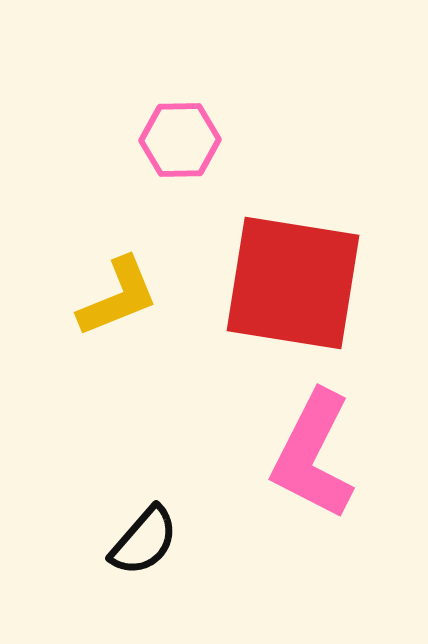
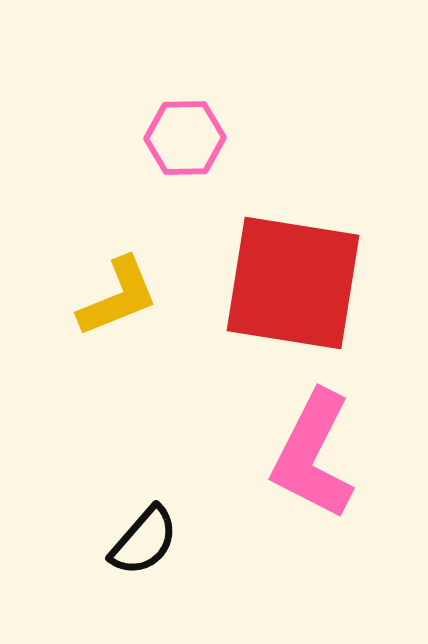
pink hexagon: moved 5 px right, 2 px up
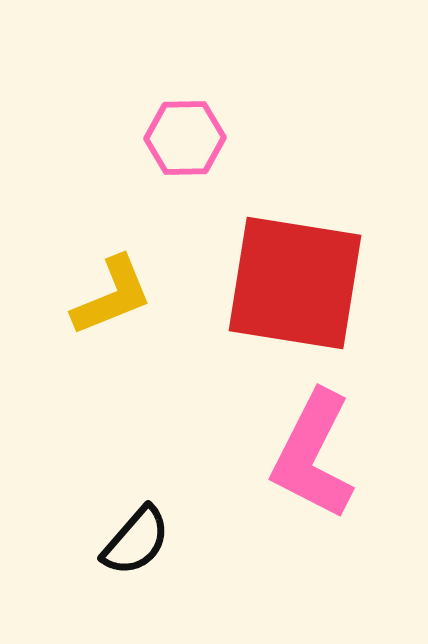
red square: moved 2 px right
yellow L-shape: moved 6 px left, 1 px up
black semicircle: moved 8 px left
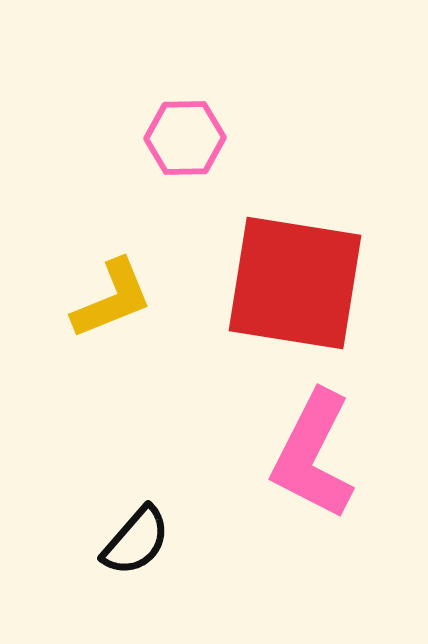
yellow L-shape: moved 3 px down
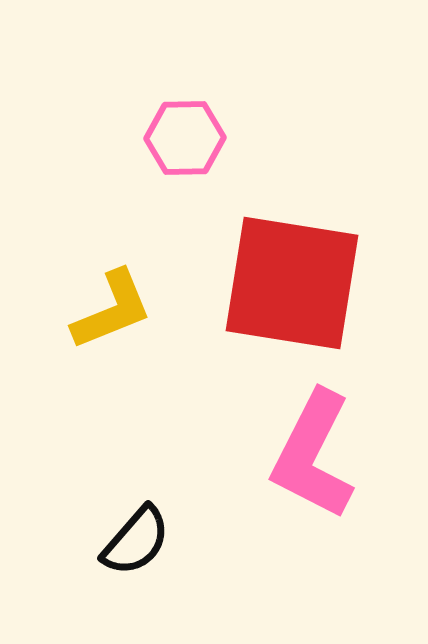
red square: moved 3 px left
yellow L-shape: moved 11 px down
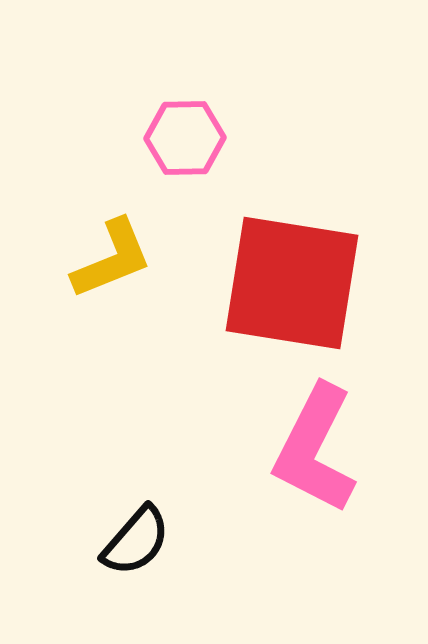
yellow L-shape: moved 51 px up
pink L-shape: moved 2 px right, 6 px up
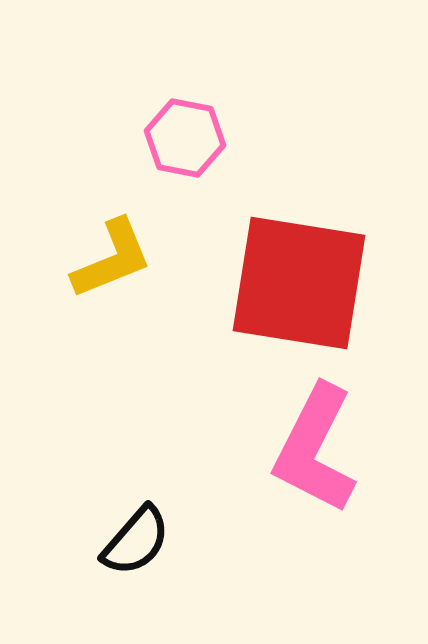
pink hexagon: rotated 12 degrees clockwise
red square: moved 7 px right
